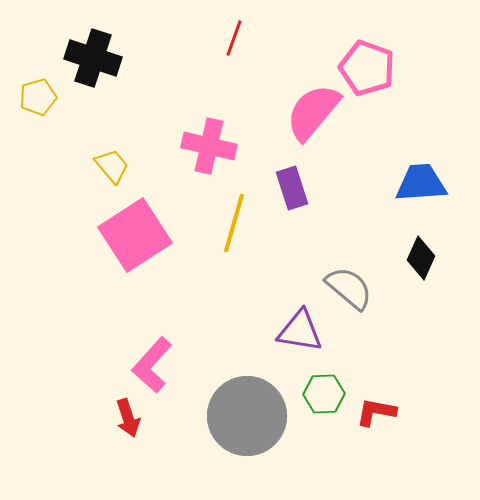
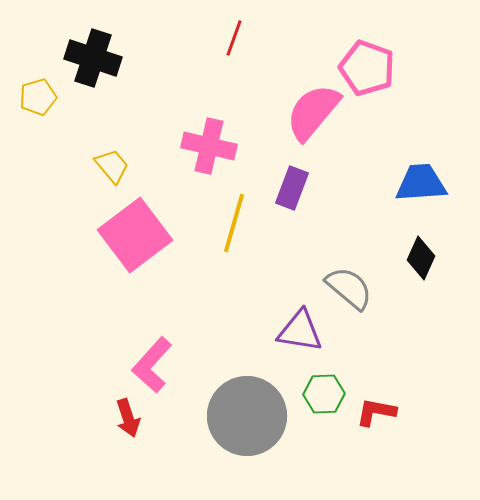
purple rectangle: rotated 39 degrees clockwise
pink square: rotated 4 degrees counterclockwise
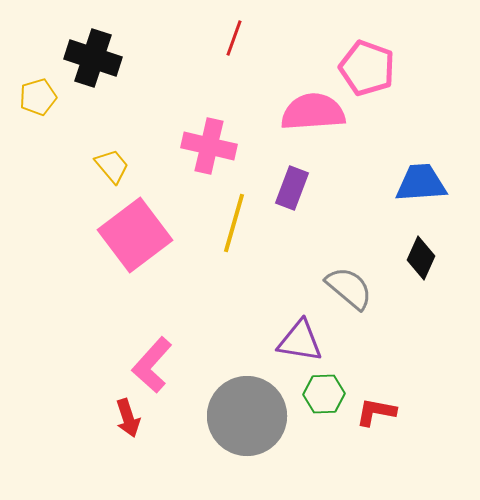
pink semicircle: rotated 46 degrees clockwise
purple triangle: moved 10 px down
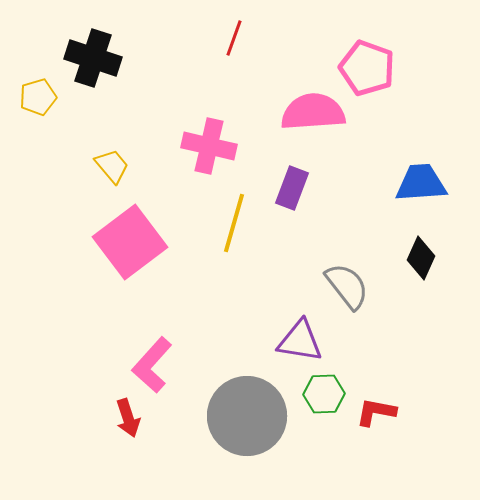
pink square: moved 5 px left, 7 px down
gray semicircle: moved 2 px left, 2 px up; rotated 12 degrees clockwise
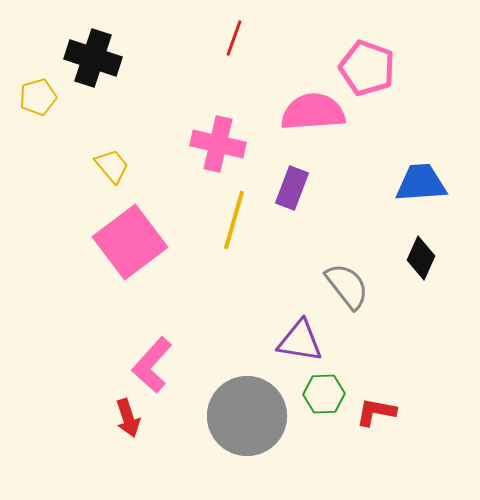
pink cross: moved 9 px right, 2 px up
yellow line: moved 3 px up
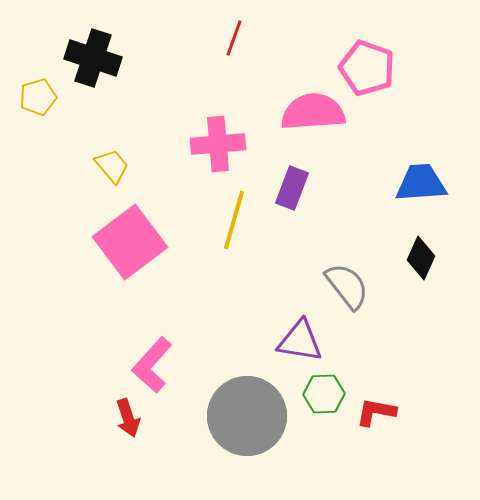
pink cross: rotated 18 degrees counterclockwise
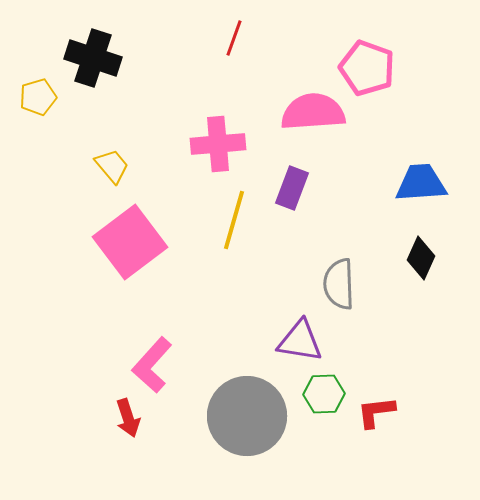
gray semicircle: moved 8 px left, 2 px up; rotated 144 degrees counterclockwise
red L-shape: rotated 18 degrees counterclockwise
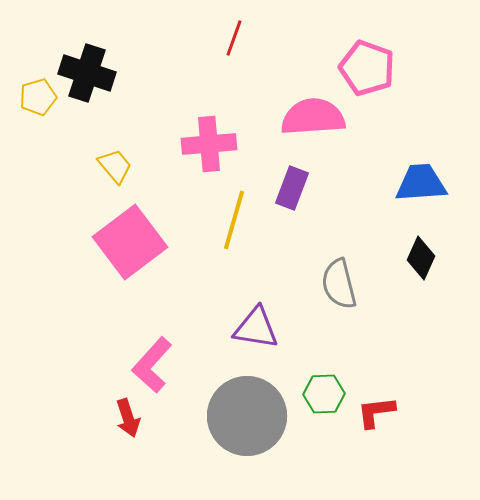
black cross: moved 6 px left, 15 px down
pink semicircle: moved 5 px down
pink cross: moved 9 px left
yellow trapezoid: moved 3 px right
gray semicircle: rotated 12 degrees counterclockwise
purple triangle: moved 44 px left, 13 px up
